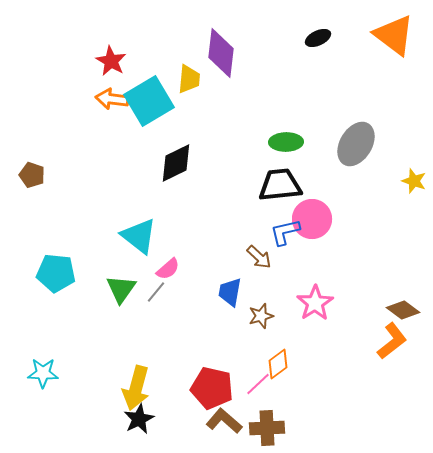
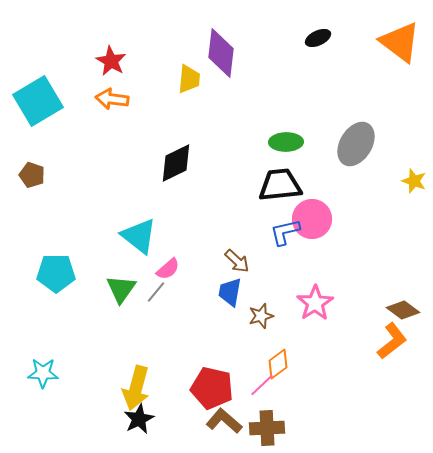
orange triangle: moved 6 px right, 7 px down
cyan square: moved 111 px left
brown arrow: moved 22 px left, 4 px down
cyan pentagon: rotated 6 degrees counterclockwise
pink line: moved 4 px right, 1 px down
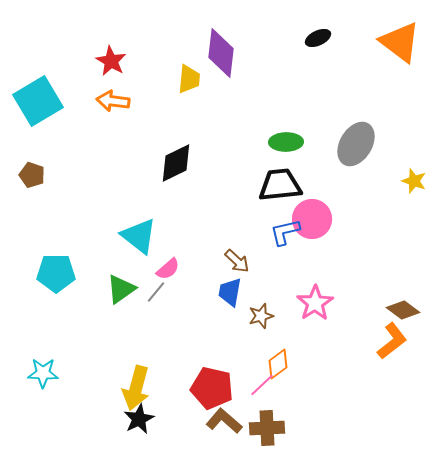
orange arrow: moved 1 px right, 2 px down
green triangle: rotated 20 degrees clockwise
